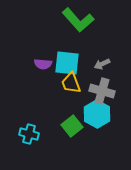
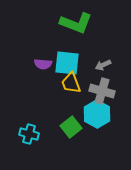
green L-shape: moved 2 px left, 3 px down; rotated 28 degrees counterclockwise
gray arrow: moved 1 px right, 1 px down
green square: moved 1 px left, 1 px down
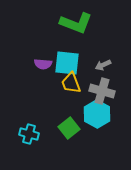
green square: moved 2 px left, 1 px down
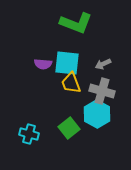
gray arrow: moved 1 px up
